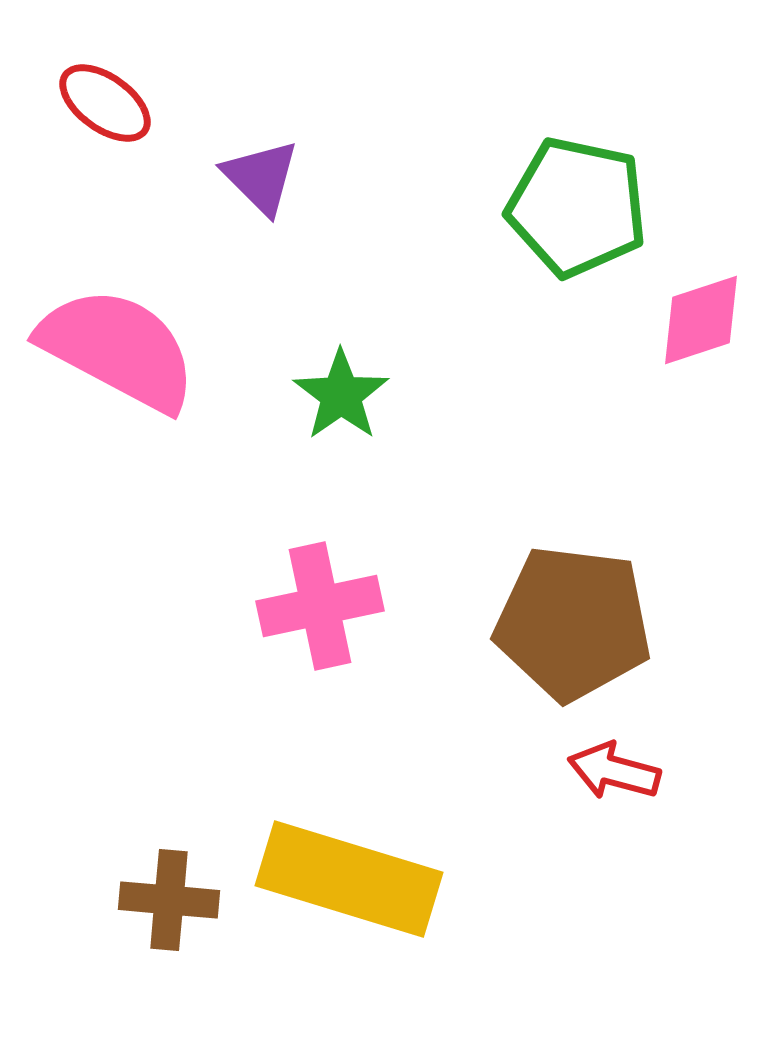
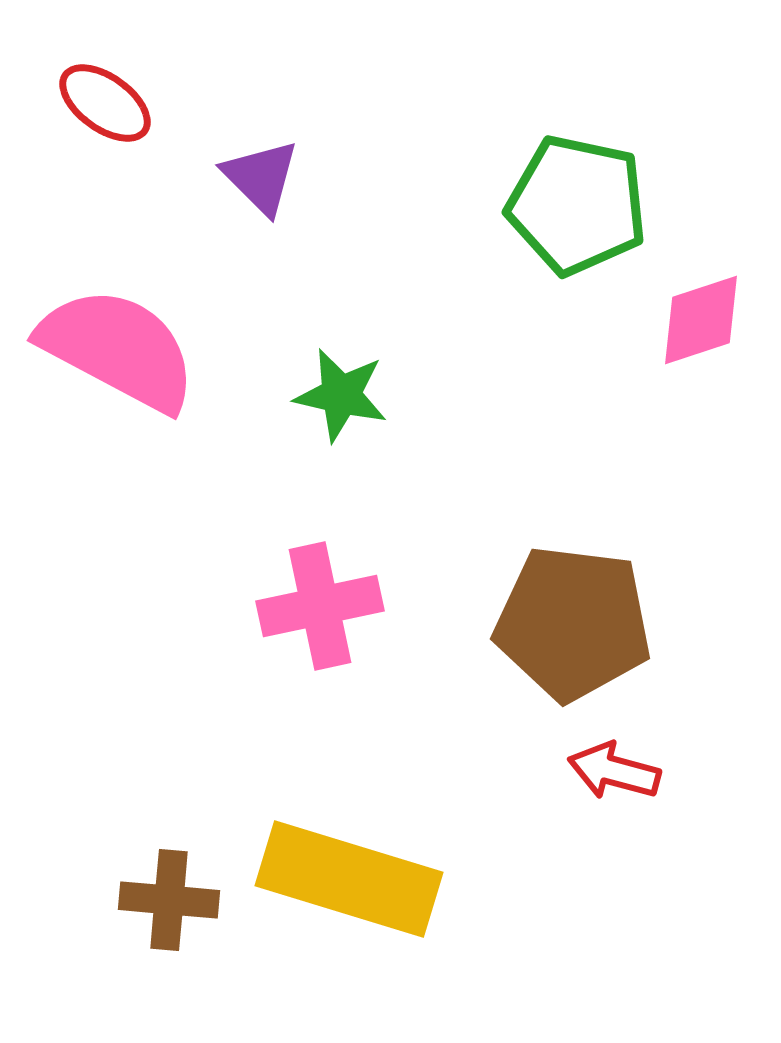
green pentagon: moved 2 px up
green star: rotated 24 degrees counterclockwise
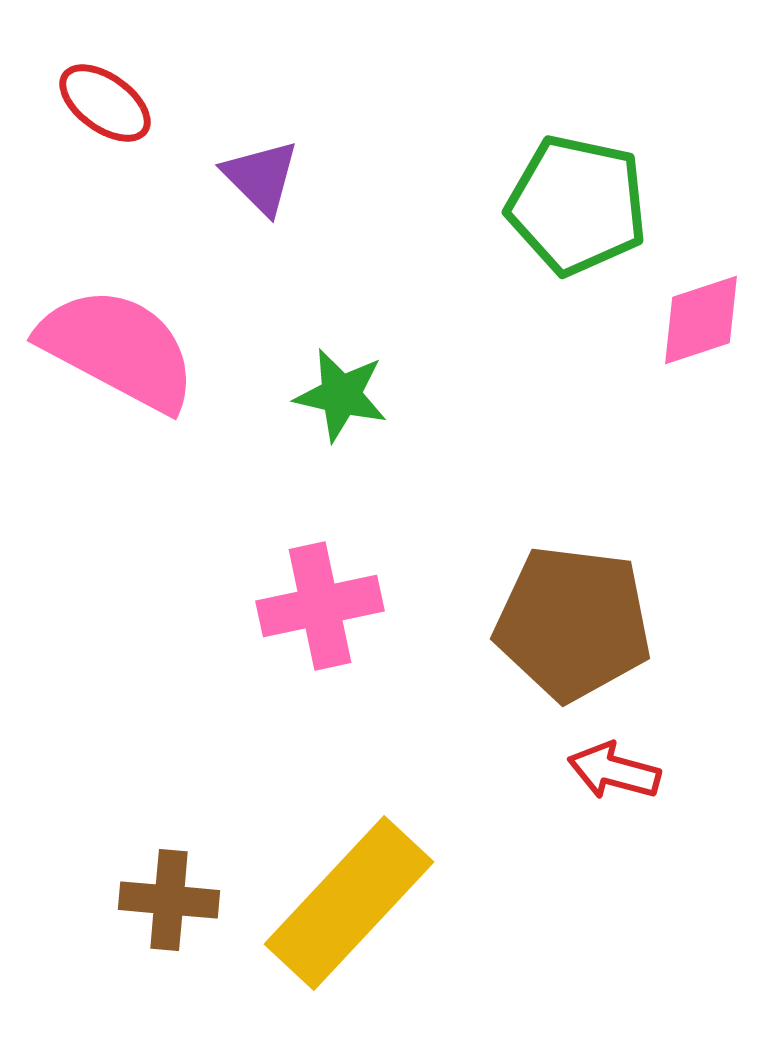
yellow rectangle: moved 24 px down; rotated 64 degrees counterclockwise
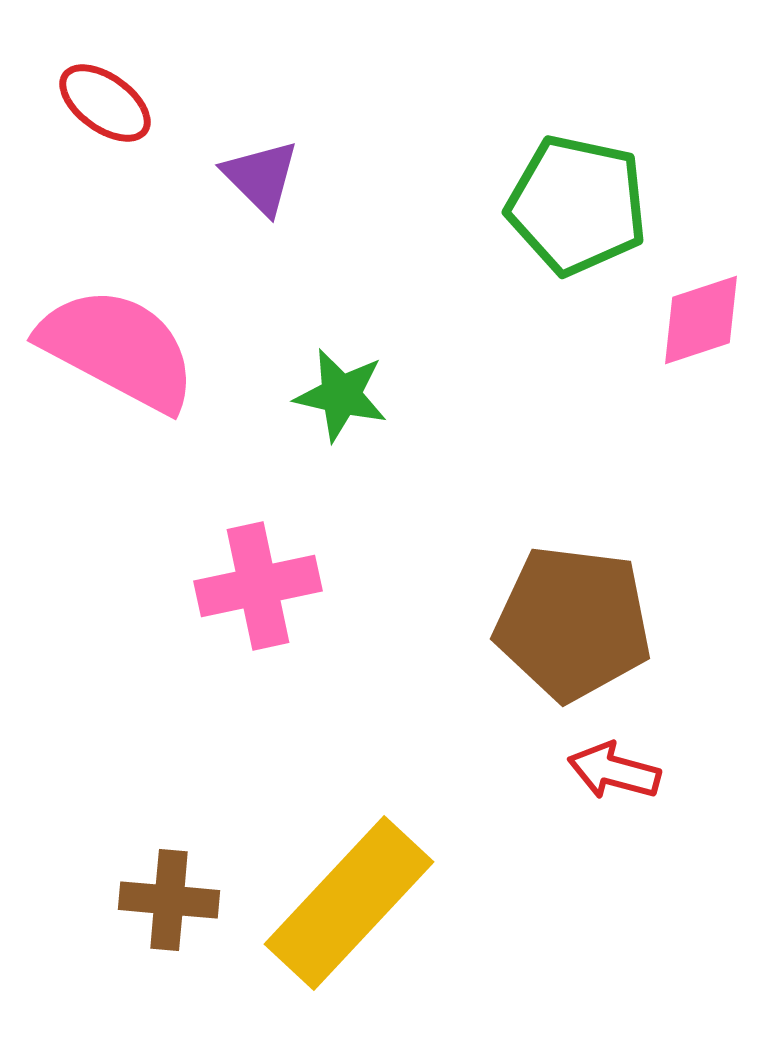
pink cross: moved 62 px left, 20 px up
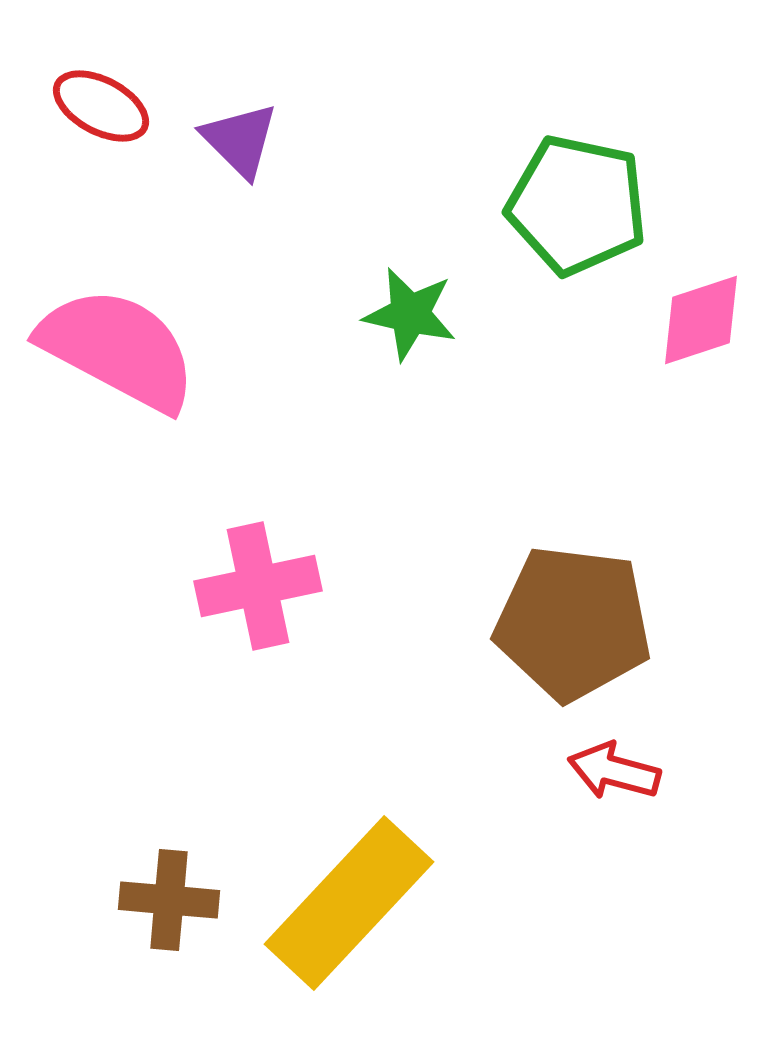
red ellipse: moved 4 px left, 3 px down; rotated 8 degrees counterclockwise
purple triangle: moved 21 px left, 37 px up
green star: moved 69 px right, 81 px up
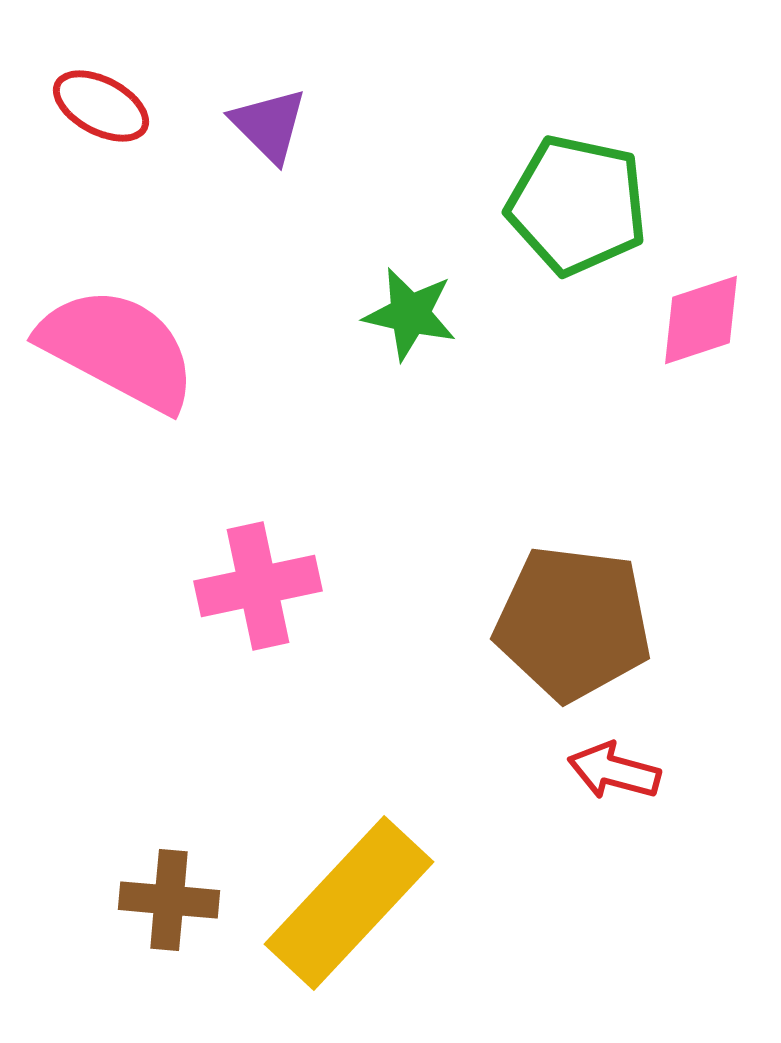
purple triangle: moved 29 px right, 15 px up
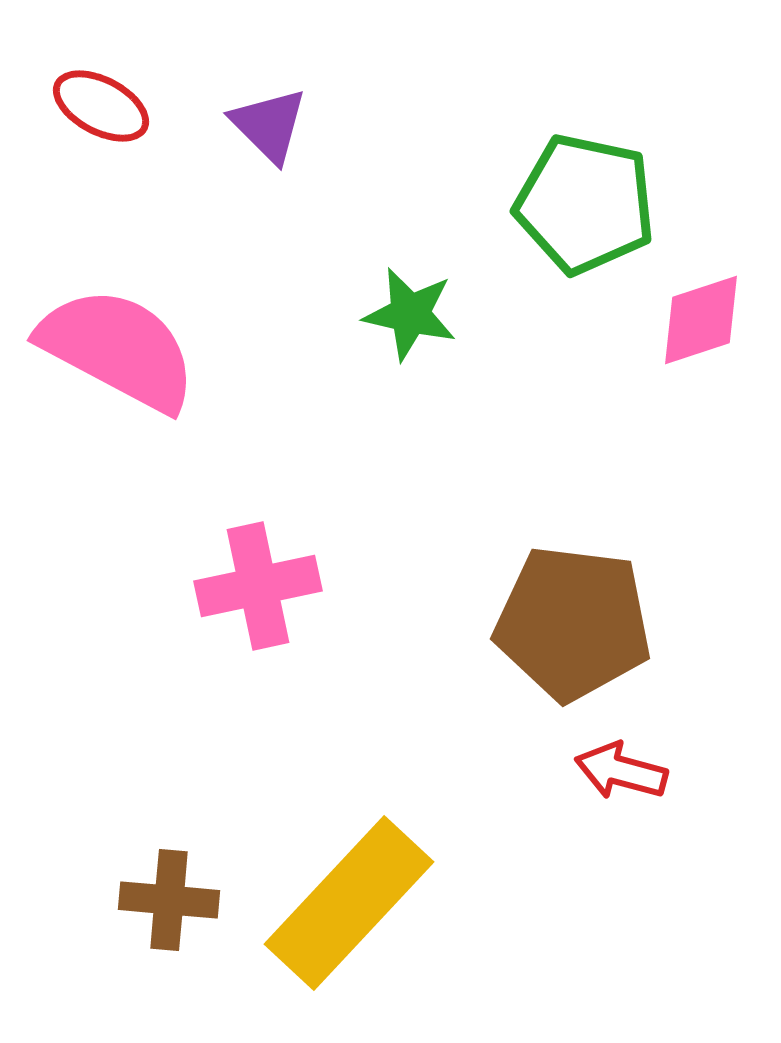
green pentagon: moved 8 px right, 1 px up
red arrow: moved 7 px right
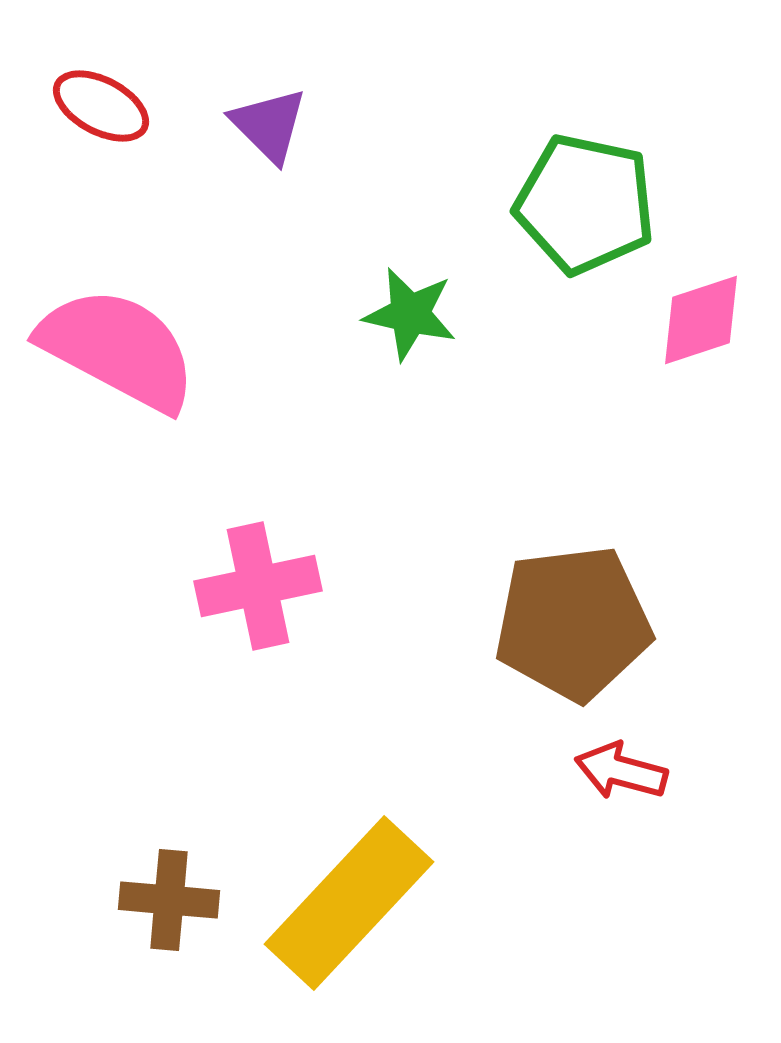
brown pentagon: rotated 14 degrees counterclockwise
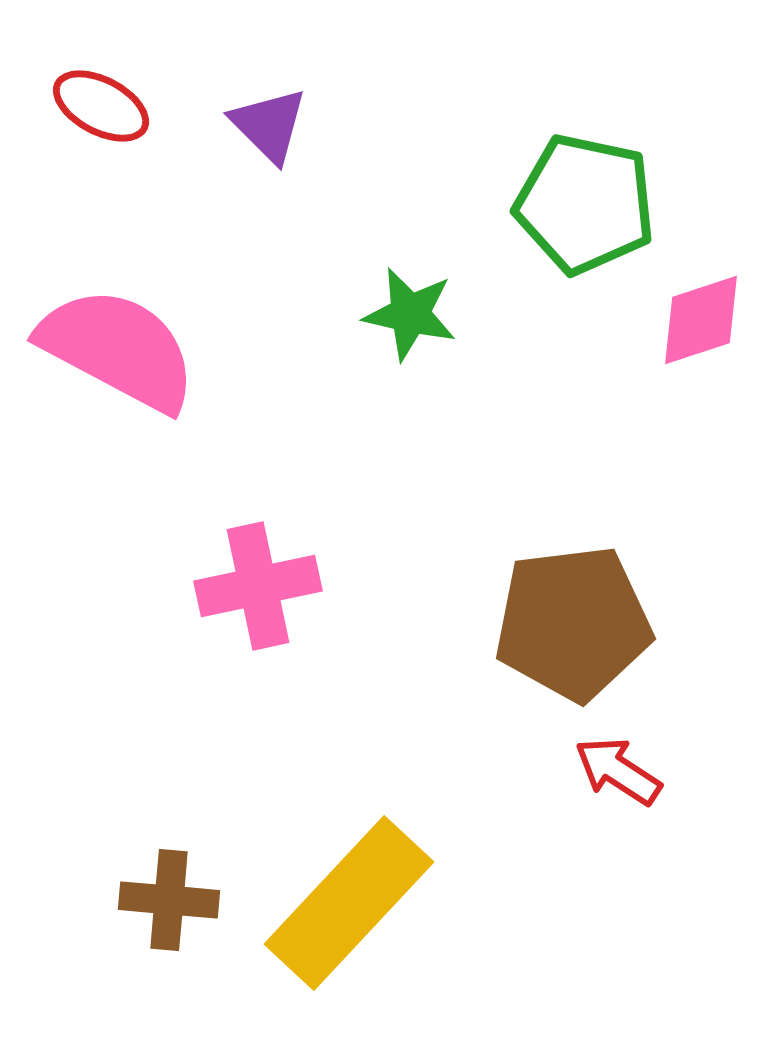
red arrow: moved 3 px left; rotated 18 degrees clockwise
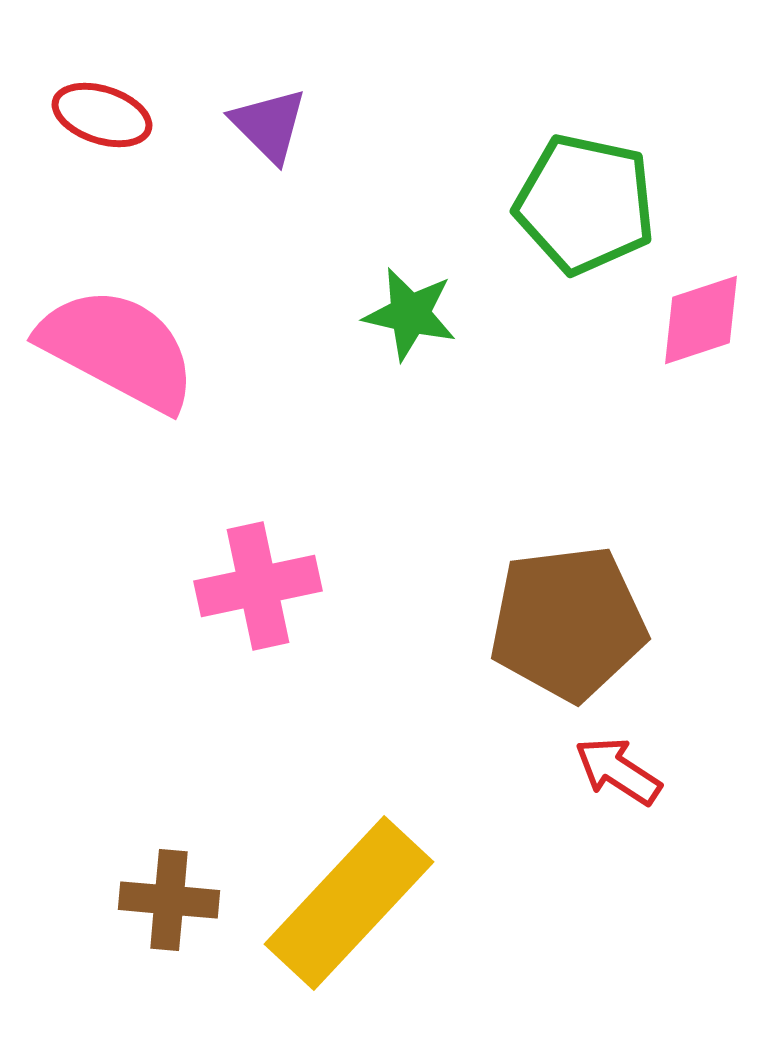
red ellipse: moved 1 px right, 9 px down; rotated 10 degrees counterclockwise
brown pentagon: moved 5 px left
